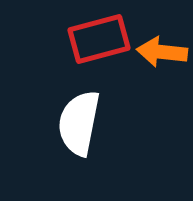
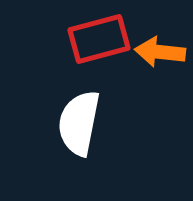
orange arrow: moved 2 px left
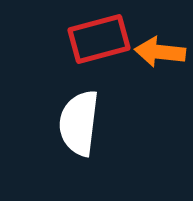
white semicircle: rotated 4 degrees counterclockwise
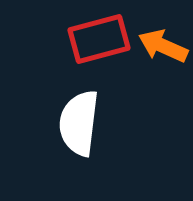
orange arrow: moved 3 px right, 6 px up; rotated 18 degrees clockwise
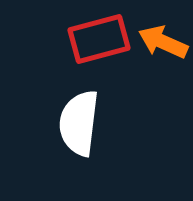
orange arrow: moved 4 px up
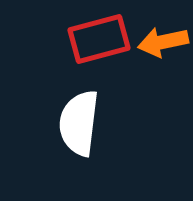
orange arrow: rotated 36 degrees counterclockwise
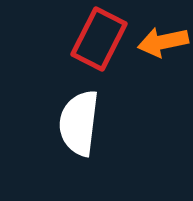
red rectangle: rotated 48 degrees counterclockwise
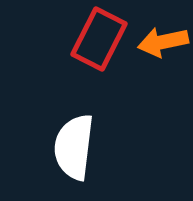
white semicircle: moved 5 px left, 24 px down
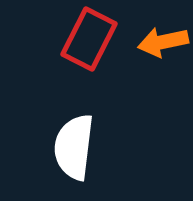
red rectangle: moved 10 px left
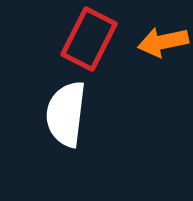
white semicircle: moved 8 px left, 33 px up
